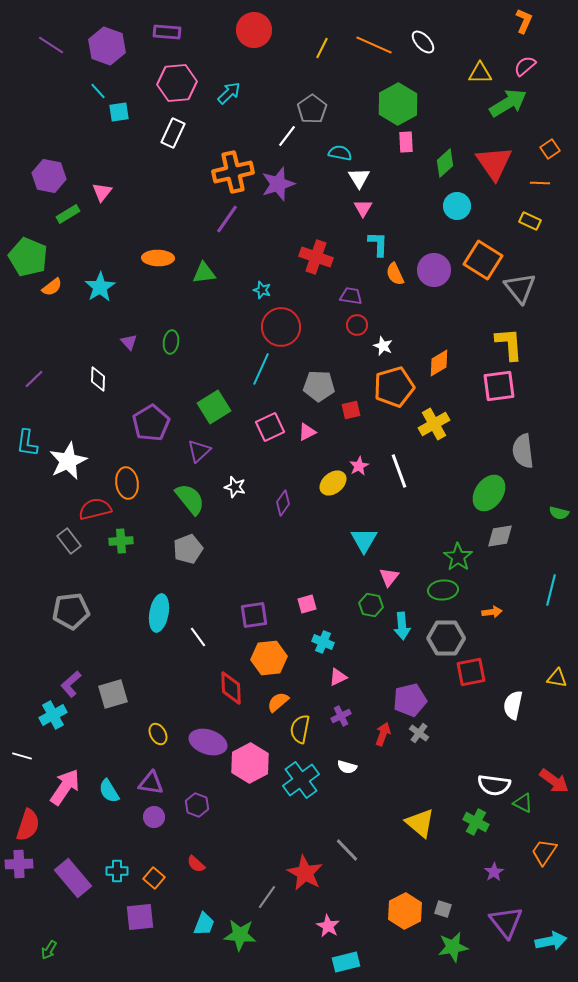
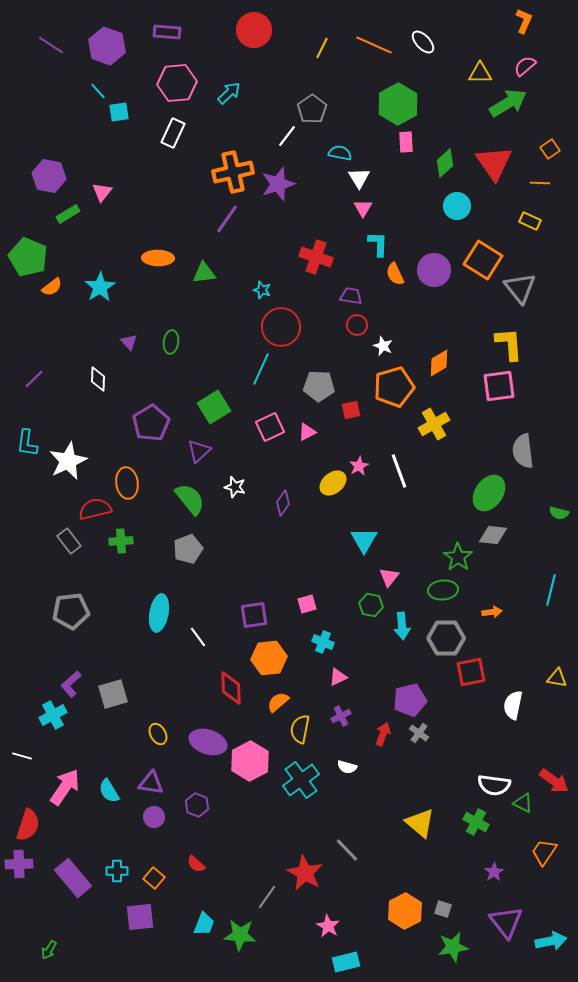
gray diamond at (500, 536): moved 7 px left, 1 px up; rotated 16 degrees clockwise
pink hexagon at (250, 763): moved 2 px up
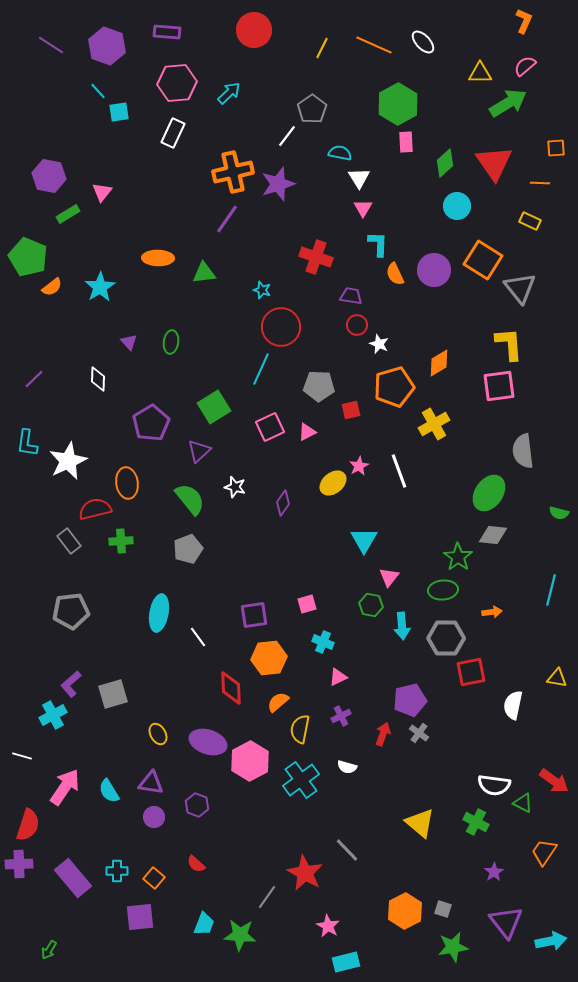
orange square at (550, 149): moved 6 px right, 1 px up; rotated 30 degrees clockwise
white star at (383, 346): moved 4 px left, 2 px up
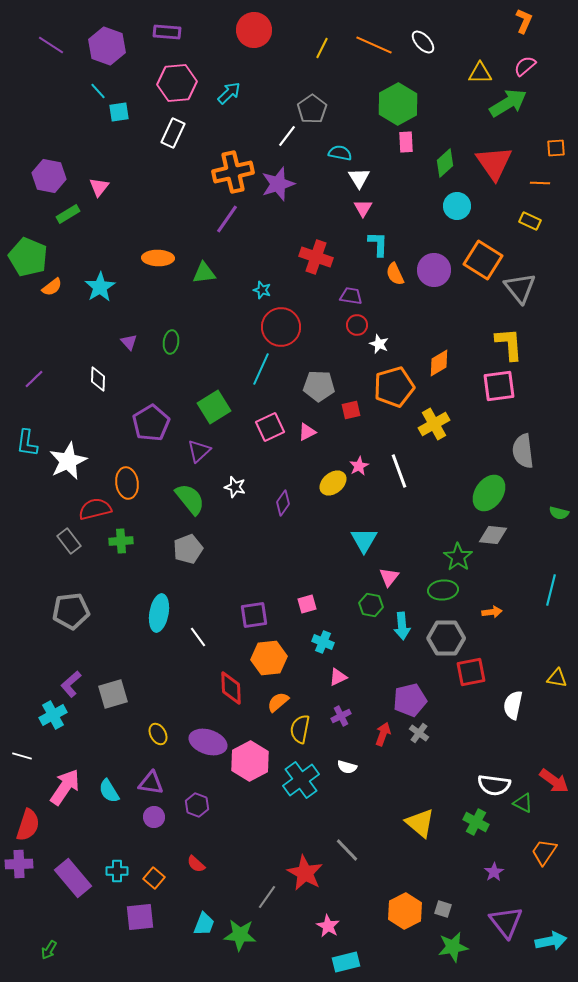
pink triangle at (102, 192): moved 3 px left, 5 px up
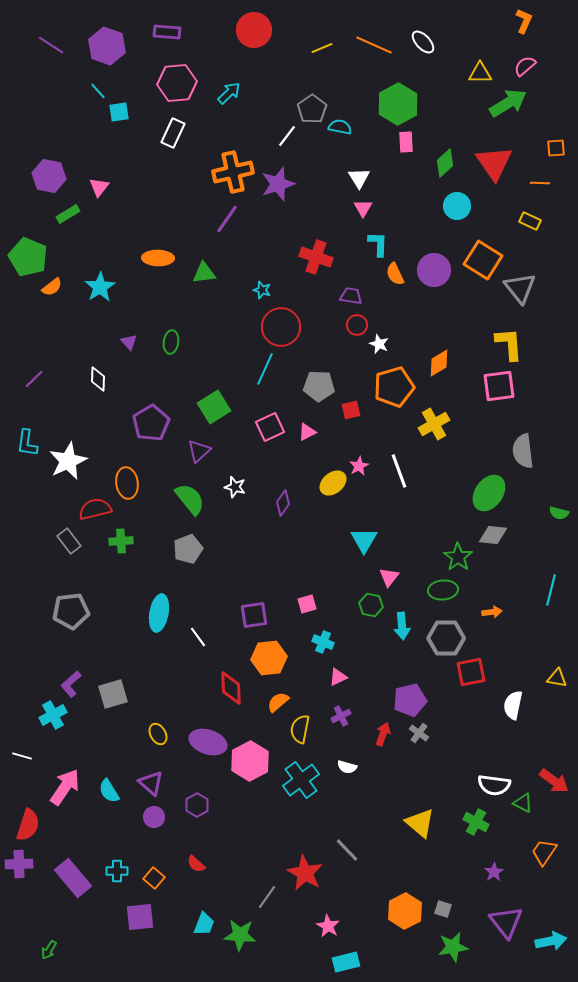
yellow line at (322, 48): rotated 40 degrees clockwise
cyan semicircle at (340, 153): moved 26 px up
cyan line at (261, 369): moved 4 px right
purple triangle at (151, 783): rotated 32 degrees clockwise
purple hexagon at (197, 805): rotated 10 degrees clockwise
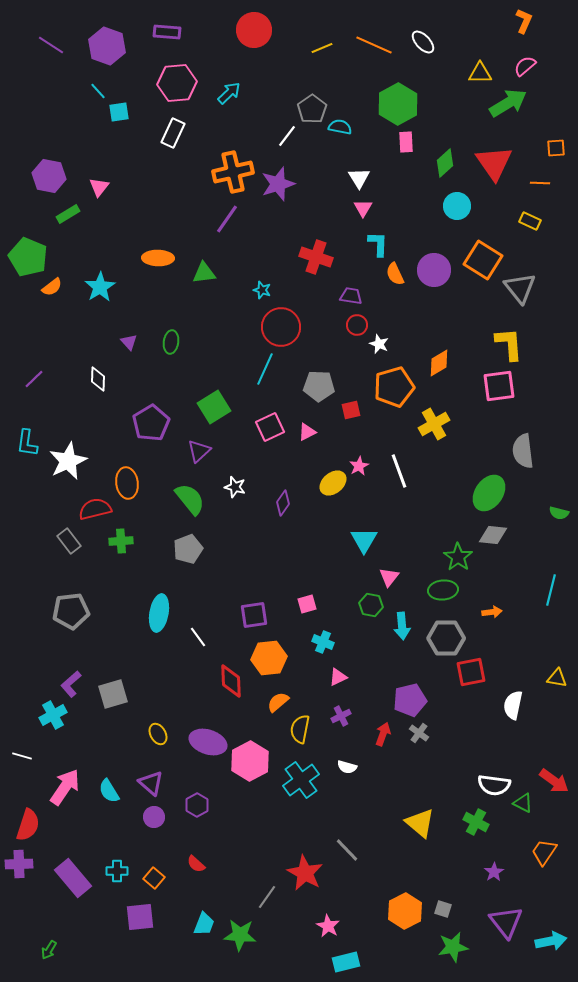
red diamond at (231, 688): moved 7 px up
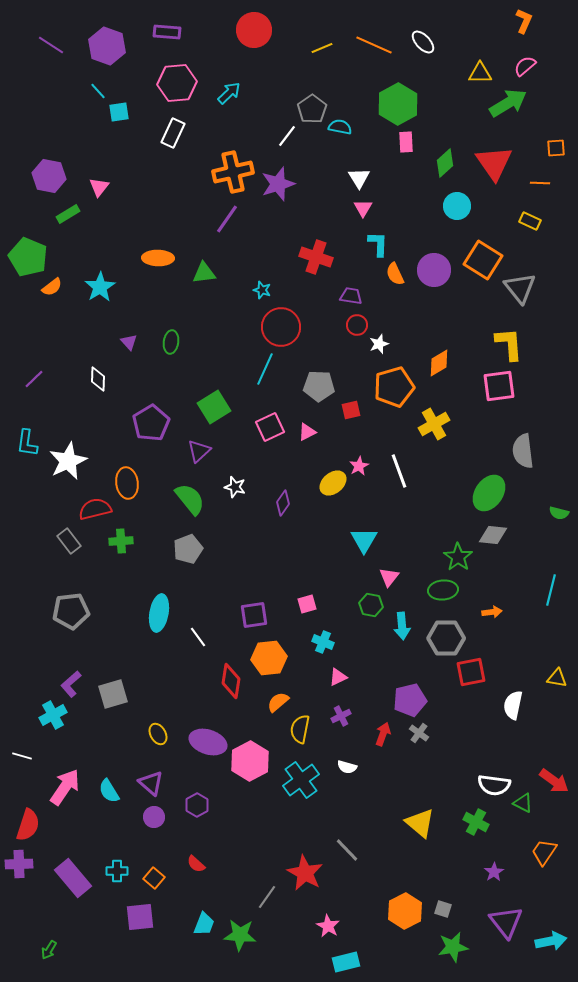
white star at (379, 344): rotated 30 degrees clockwise
red diamond at (231, 681): rotated 12 degrees clockwise
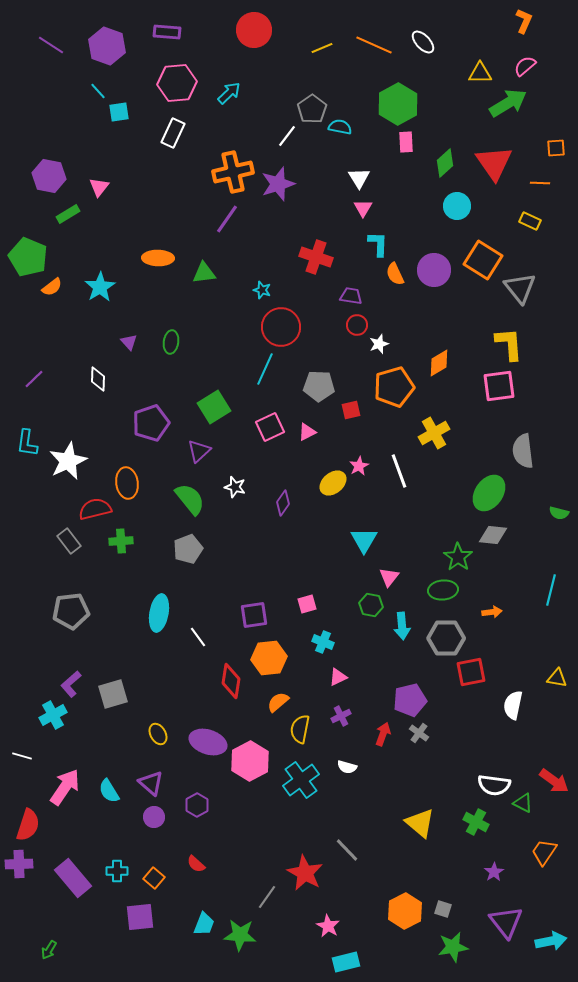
purple pentagon at (151, 423): rotated 12 degrees clockwise
yellow cross at (434, 424): moved 9 px down
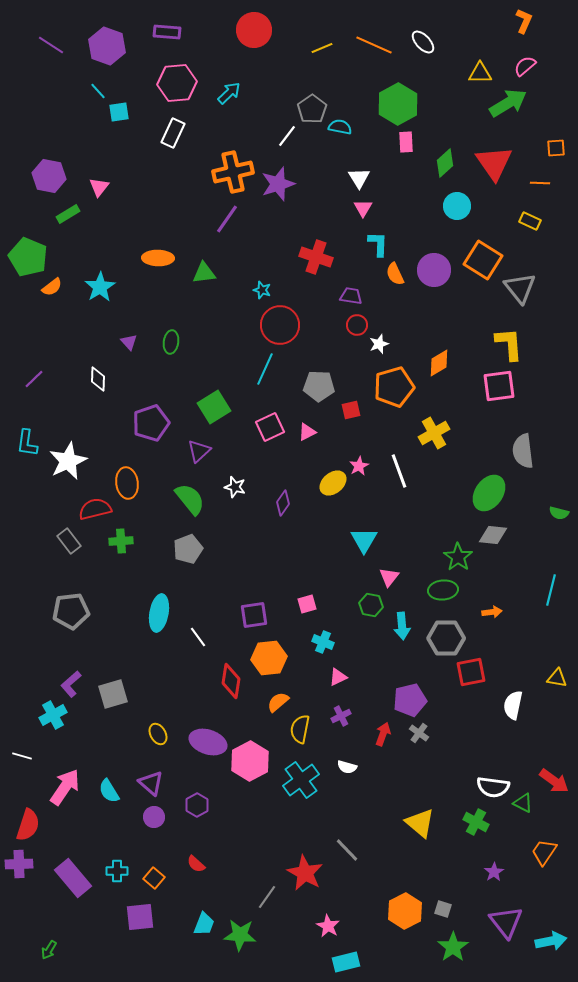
red circle at (281, 327): moved 1 px left, 2 px up
white semicircle at (494, 785): moved 1 px left, 2 px down
green star at (453, 947): rotated 24 degrees counterclockwise
